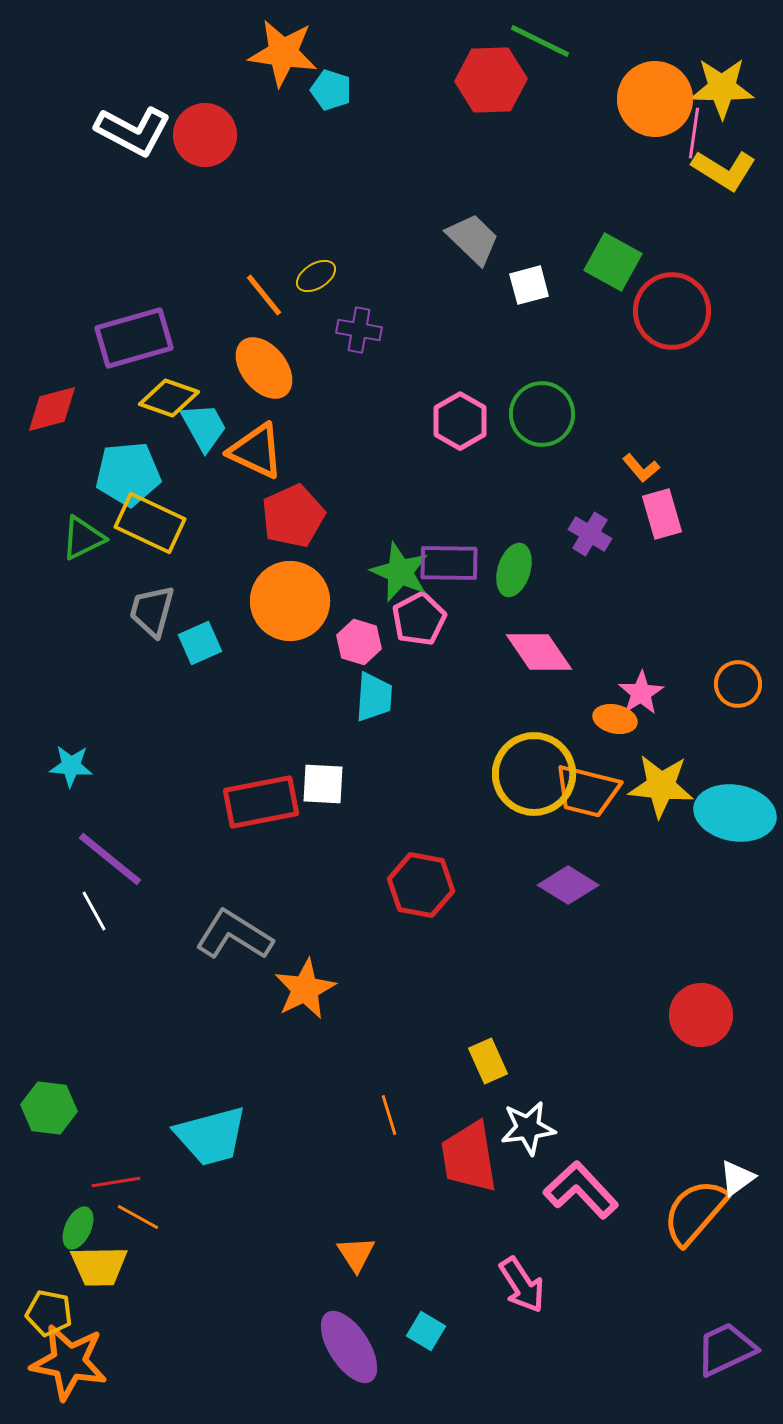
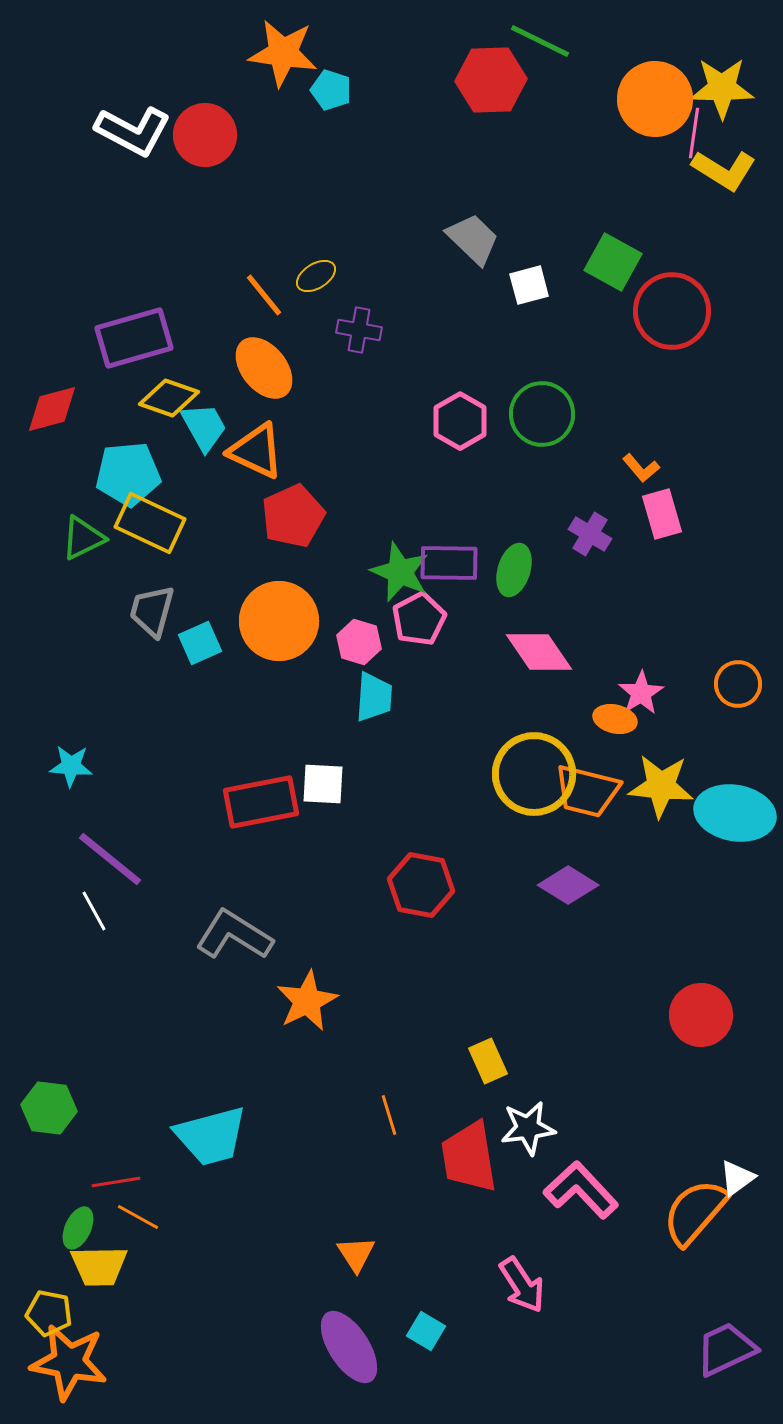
orange circle at (290, 601): moved 11 px left, 20 px down
orange star at (305, 989): moved 2 px right, 12 px down
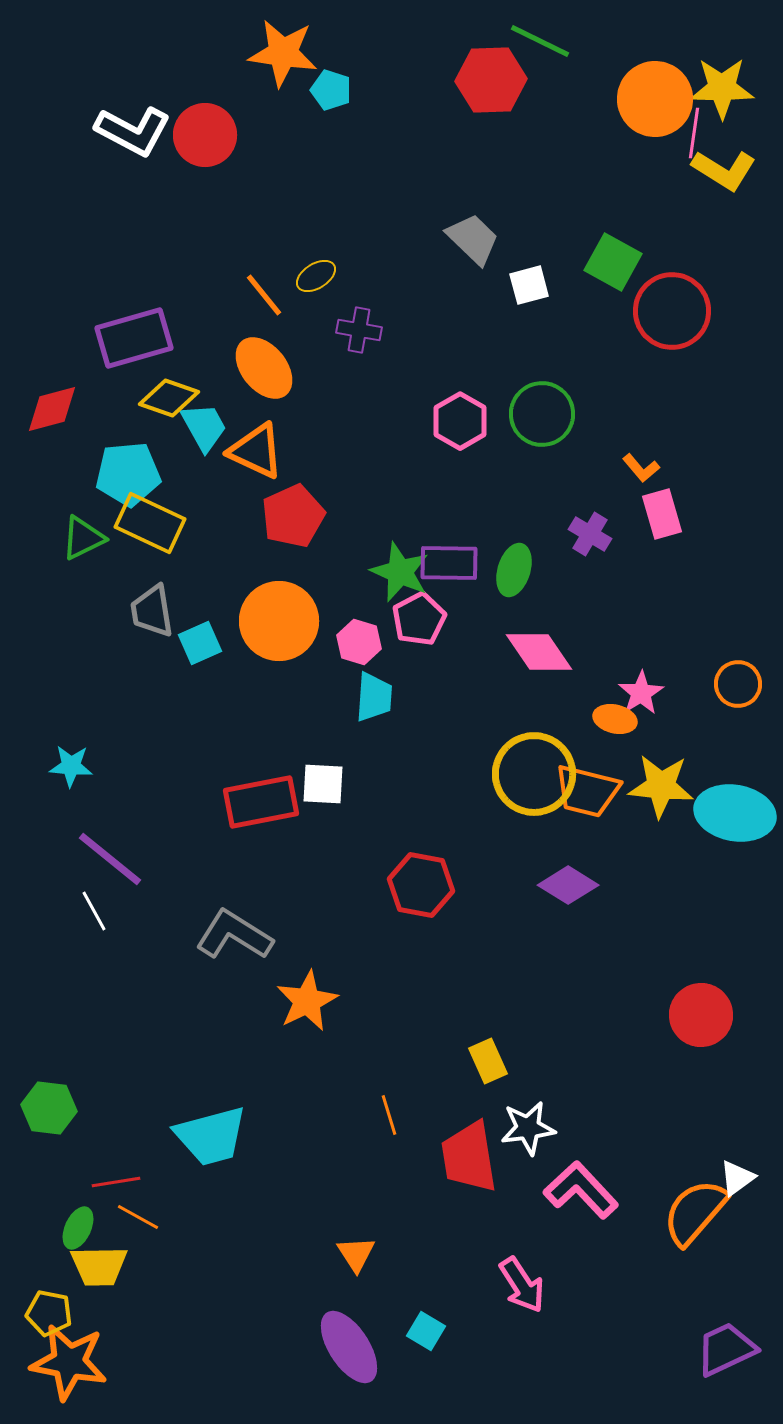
gray trapezoid at (152, 611): rotated 24 degrees counterclockwise
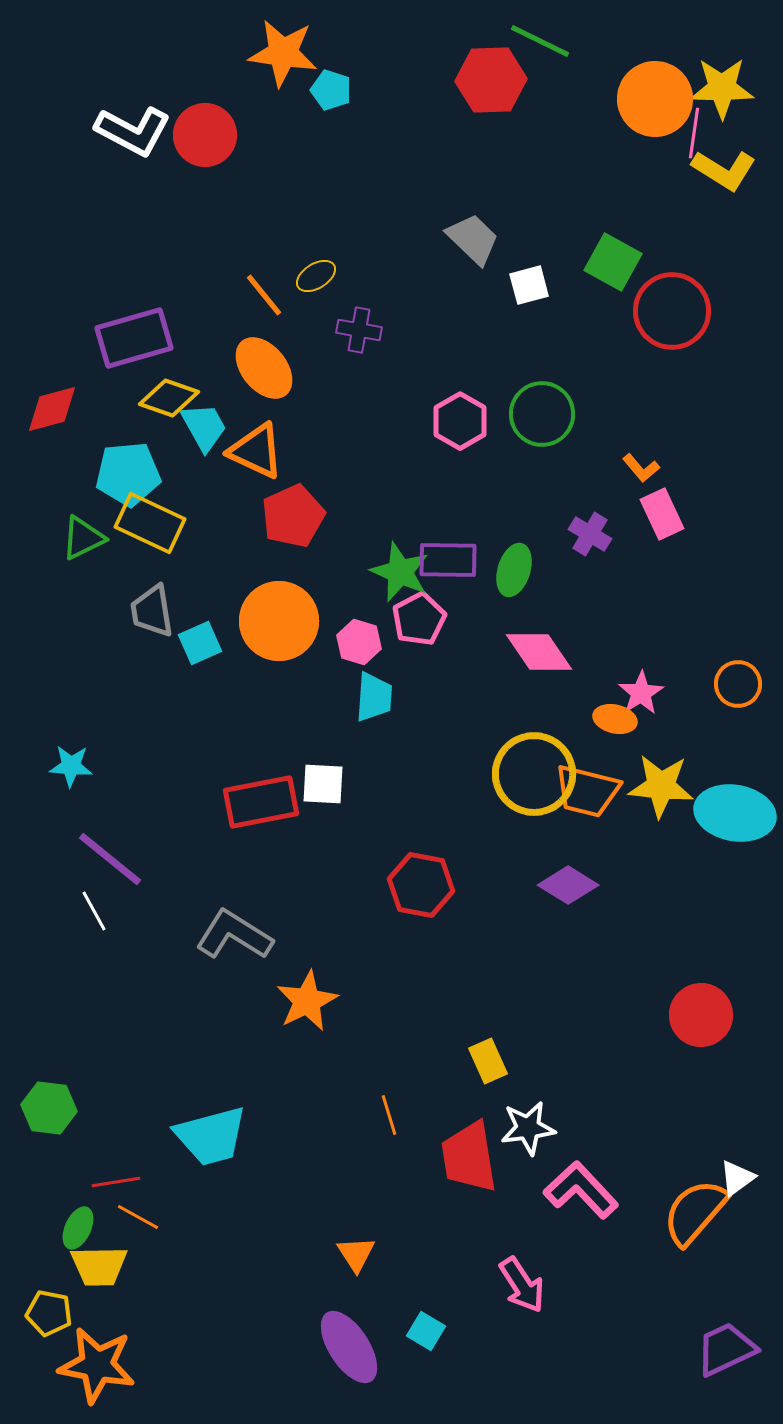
pink rectangle at (662, 514): rotated 9 degrees counterclockwise
purple rectangle at (449, 563): moved 1 px left, 3 px up
orange star at (69, 1362): moved 28 px right, 3 px down
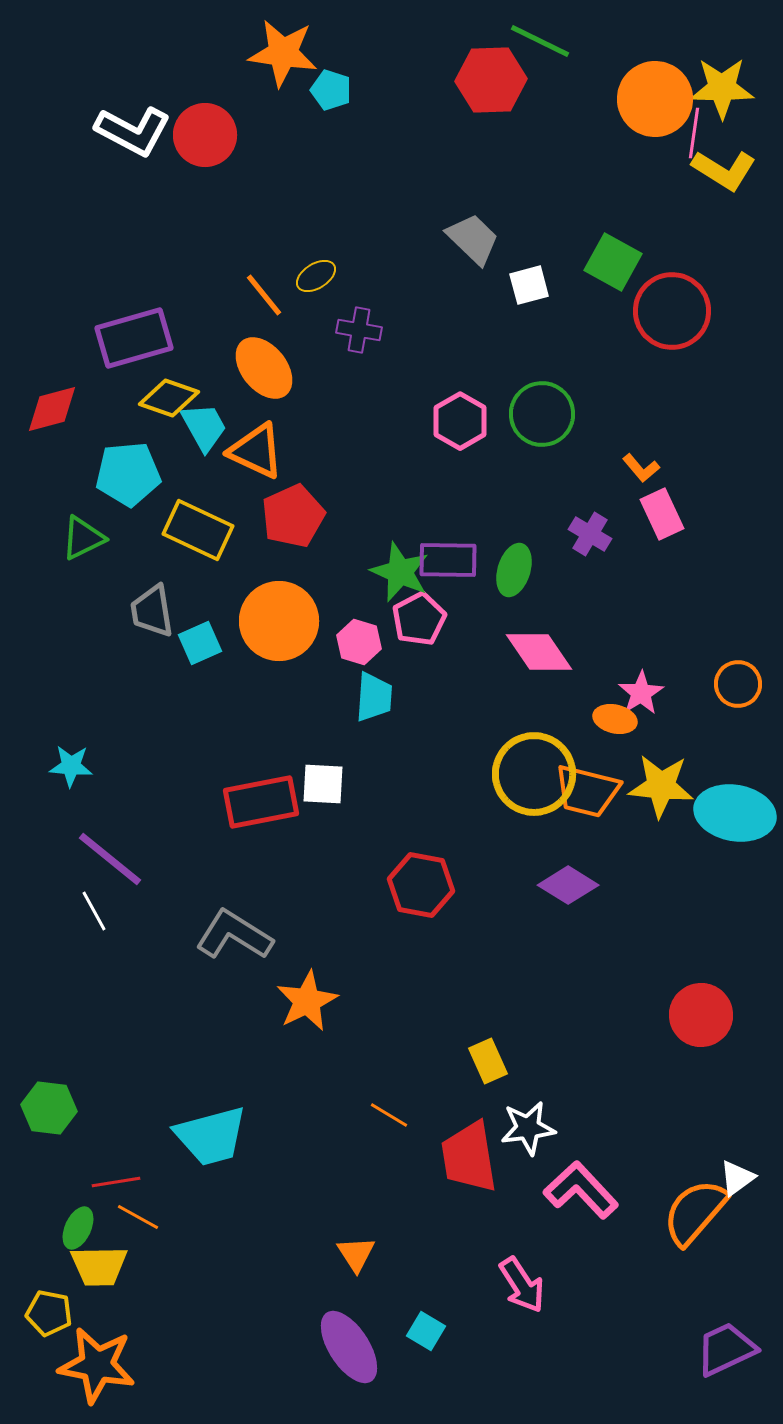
yellow rectangle at (150, 523): moved 48 px right, 7 px down
orange line at (389, 1115): rotated 42 degrees counterclockwise
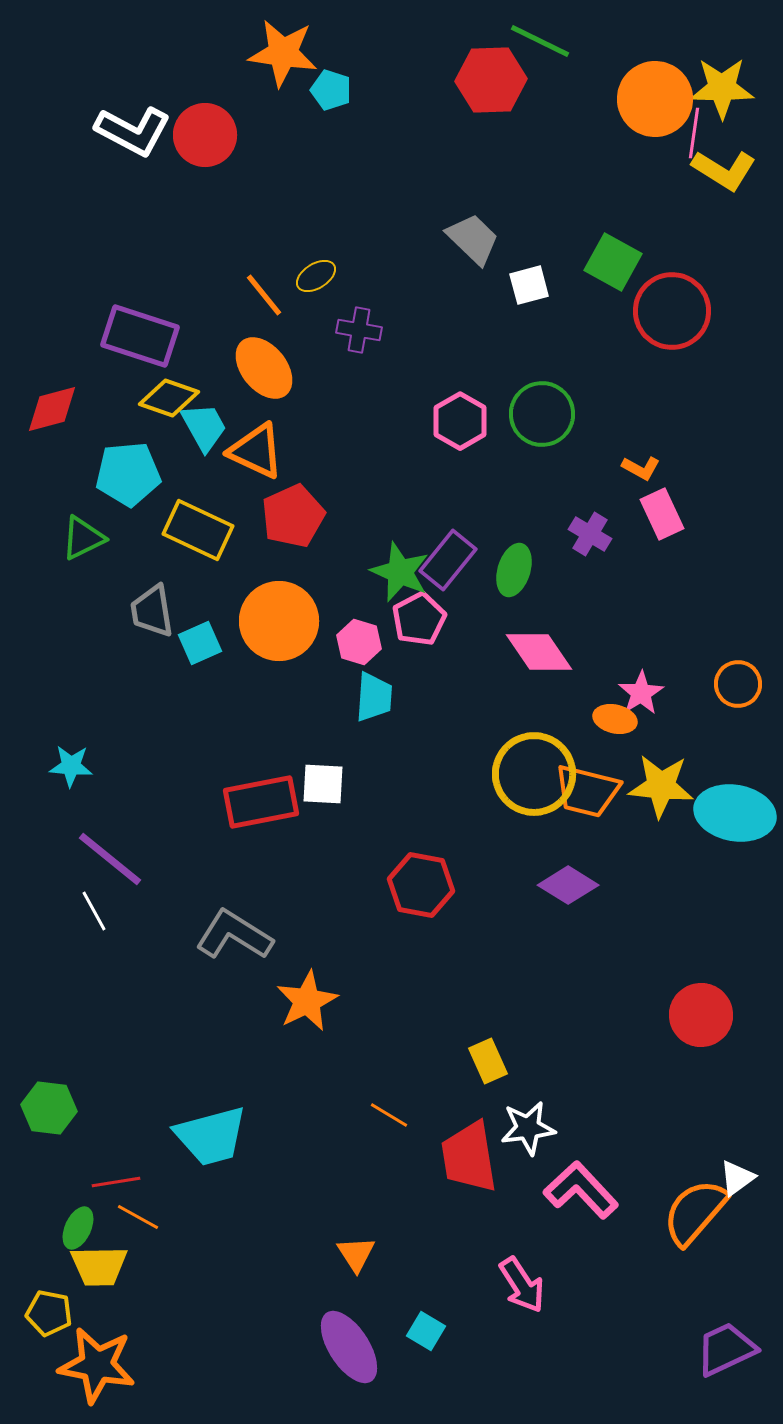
purple rectangle at (134, 338): moved 6 px right, 2 px up; rotated 34 degrees clockwise
orange L-shape at (641, 468): rotated 21 degrees counterclockwise
purple rectangle at (448, 560): rotated 52 degrees counterclockwise
